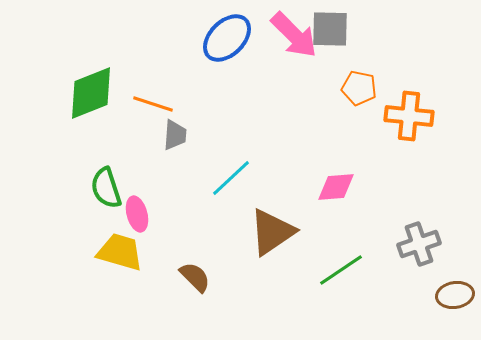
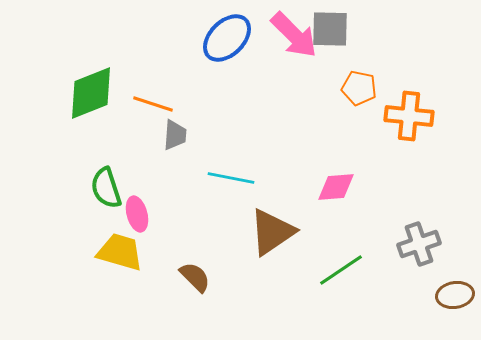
cyan line: rotated 54 degrees clockwise
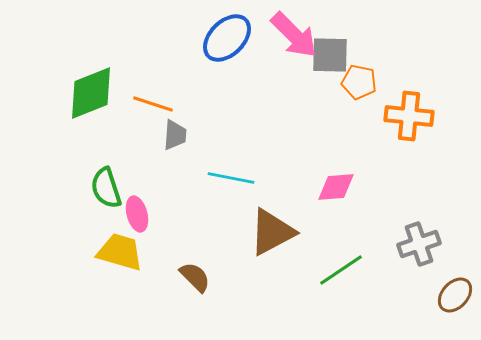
gray square: moved 26 px down
orange pentagon: moved 6 px up
brown triangle: rotated 6 degrees clockwise
brown ellipse: rotated 39 degrees counterclockwise
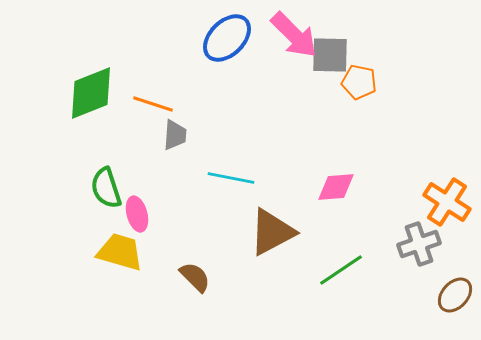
orange cross: moved 38 px right, 86 px down; rotated 27 degrees clockwise
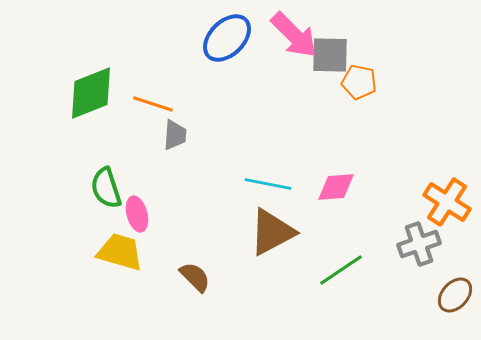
cyan line: moved 37 px right, 6 px down
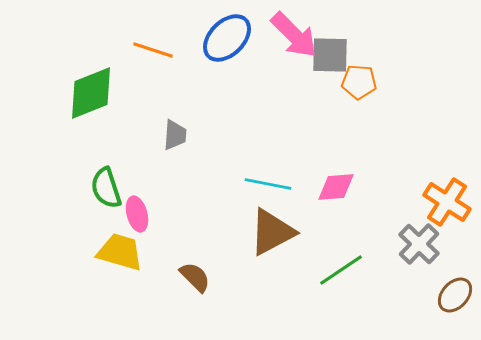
orange pentagon: rotated 8 degrees counterclockwise
orange line: moved 54 px up
gray cross: rotated 27 degrees counterclockwise
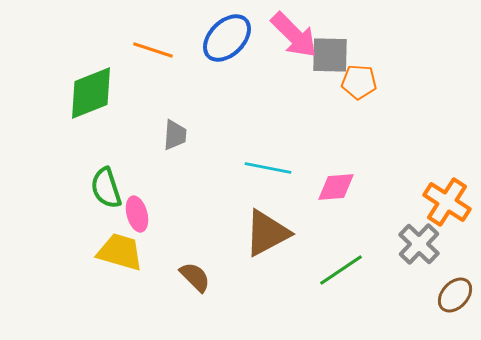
cyan line: moved 16 px up
brown triangle: moved 5 px left, 1 px down
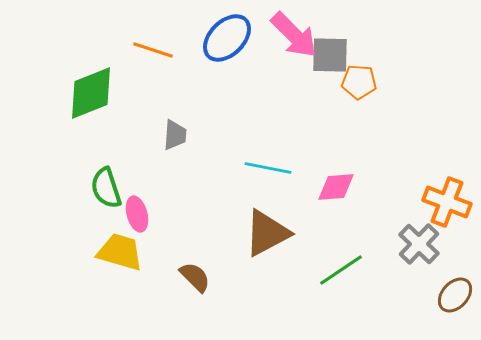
orange cross: rotated 12 degrees counterclockwise
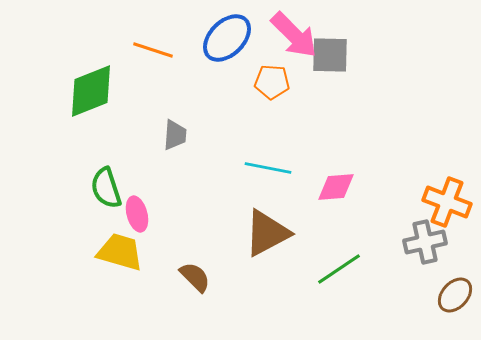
orange pentagon: moved 87 px left
green diamond: moved 2 px up
gray cross: moved 6 px right, 2 px up; rotated 33 degrees clockwise
green line: moved 2 px left, 1 px up
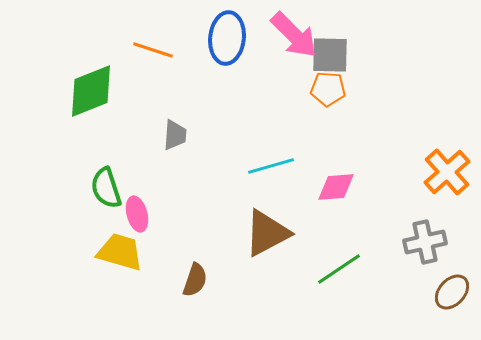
blue ellipse: rotated 39 degrees counterclockwise
orange pentagon: moved 56 px right, 7 px down
cyan line: moved 3 px right, 2 px up; rotated 27 degrees counterclockwise
orange cross: moved 30 px up; rotated 27 degrees clockwise
brown semicircle: moved 3 px down; rotated 64 degrees clockwise
brown ellipse: moved 3 px left, 3 px up
